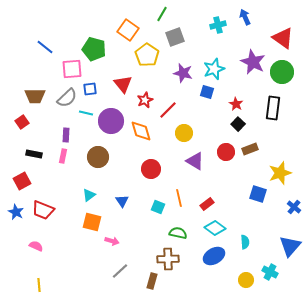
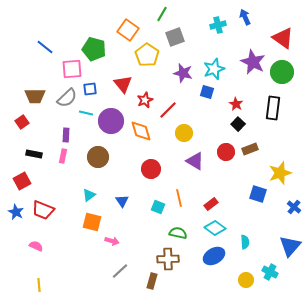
red rectangle at (207, 204): moved 4 px right
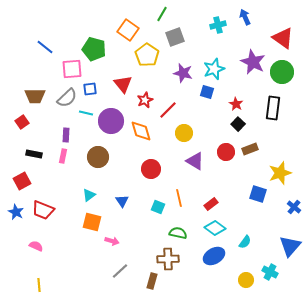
cyan semicircle at (245, 242): rotated 40 degrees clockwise
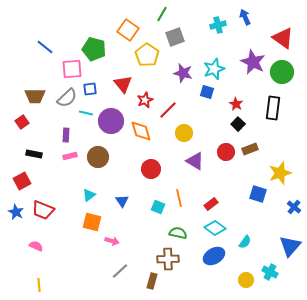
pink rectangle at (63, 156): moved 7 px right; rotated 64 degrees clockwise
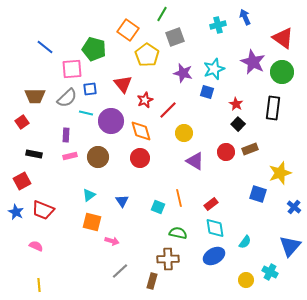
red circle at (151, 169): moved 11 px left, 11 px up
cyan diamond at (215, 228): rotated 45 degrees clockwise
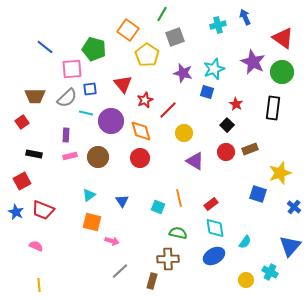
black square at (238, 124): moved 11 px left, 1 px down
